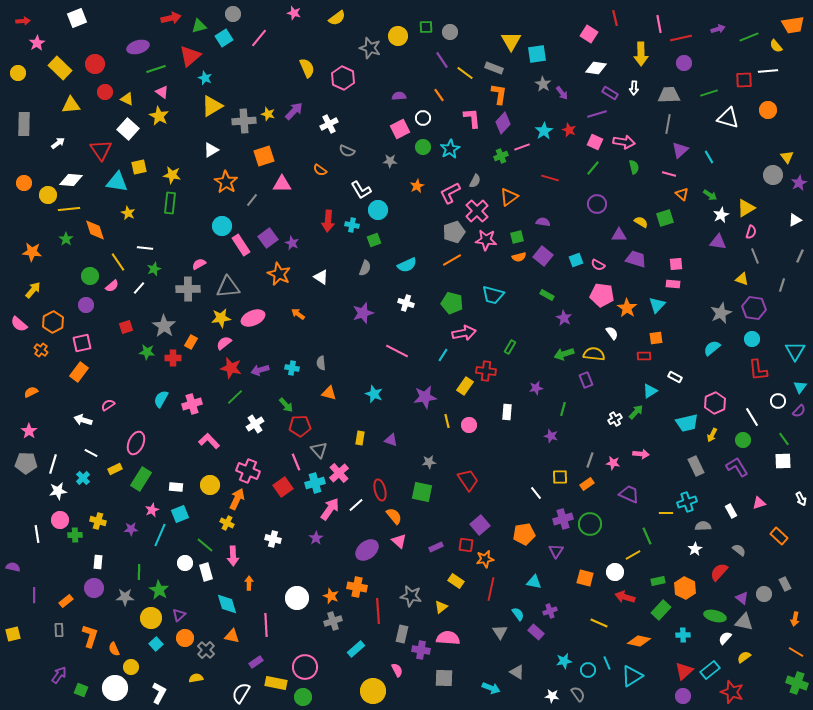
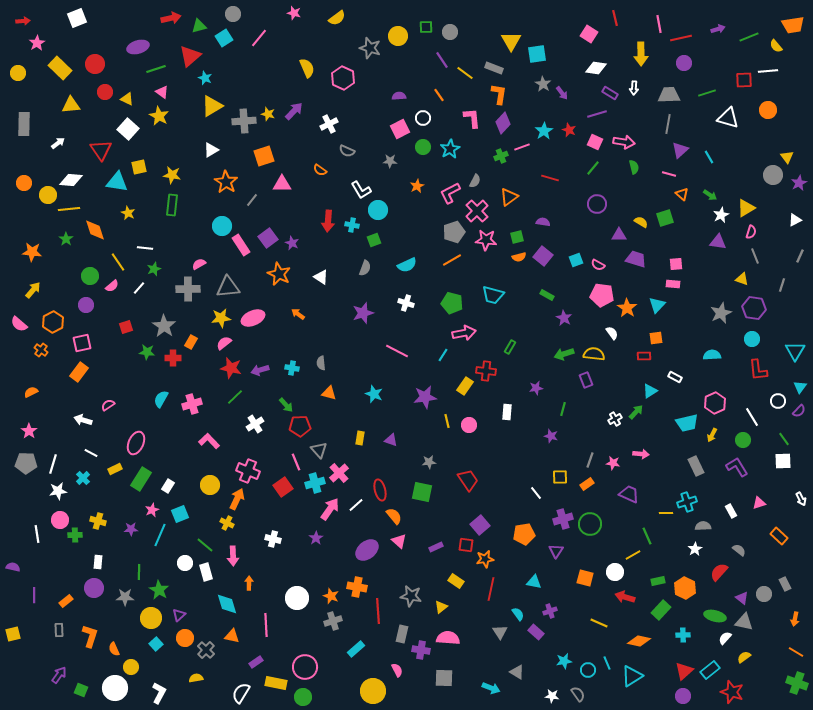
green line at (709, 93): moved 2 px left
green rectangle at (170, 203): moved 2 px right, 2 px down
cyan semicircle at (712, 348): moved 7 px down; rotated 36 degrees clockwise
white rectangle at (176, 487): moved 8 px left, 1 px up; rotated 64 degrees counterclockwise
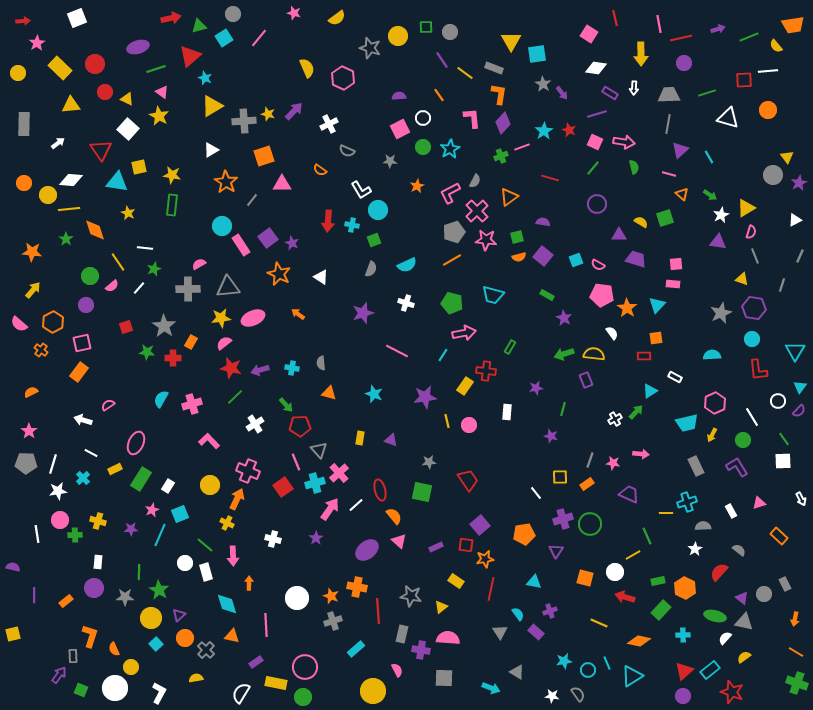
gray semicircle at (365, 268): moved 6 px right, 1 px down
gray rectangle at (59, 630): moved 14 px right, 26 px down
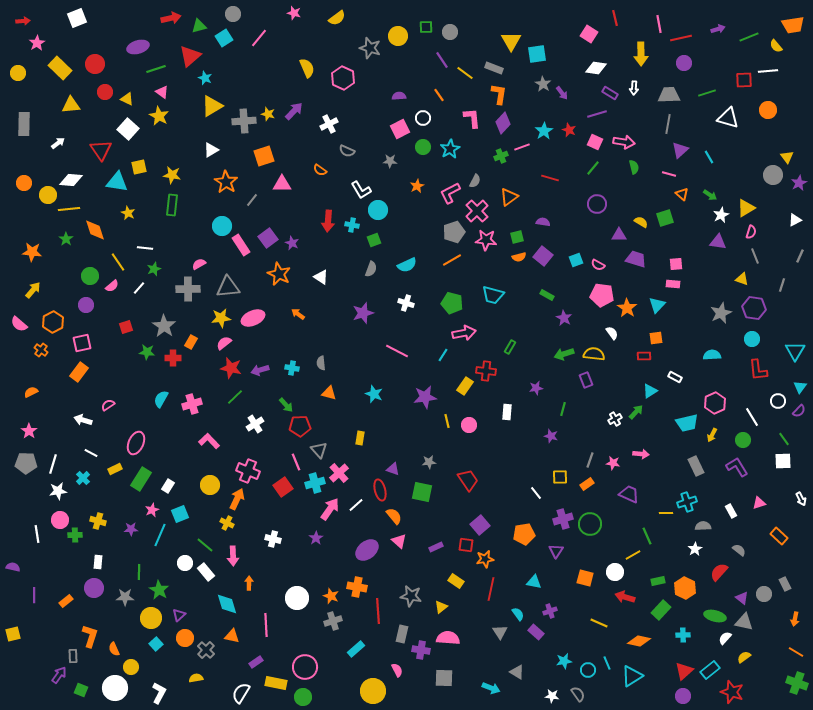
purple triangle at (391, 440): moved 2 px right, 29 px down
white rectangle at (206, 572): rotated 24 degrees counterclockwise
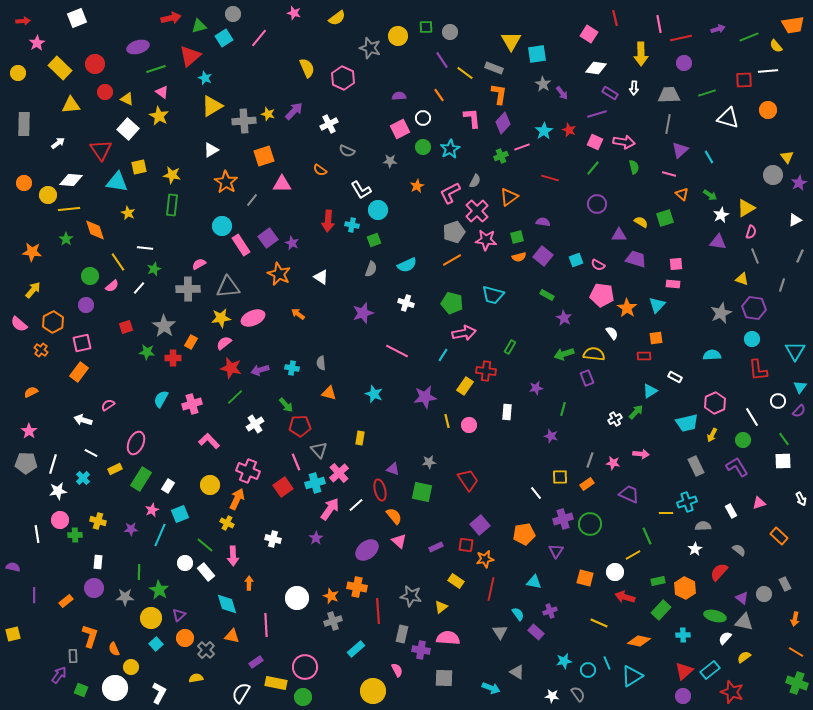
purple rectangle at (586, 380): moved 1 px right, 2 px up
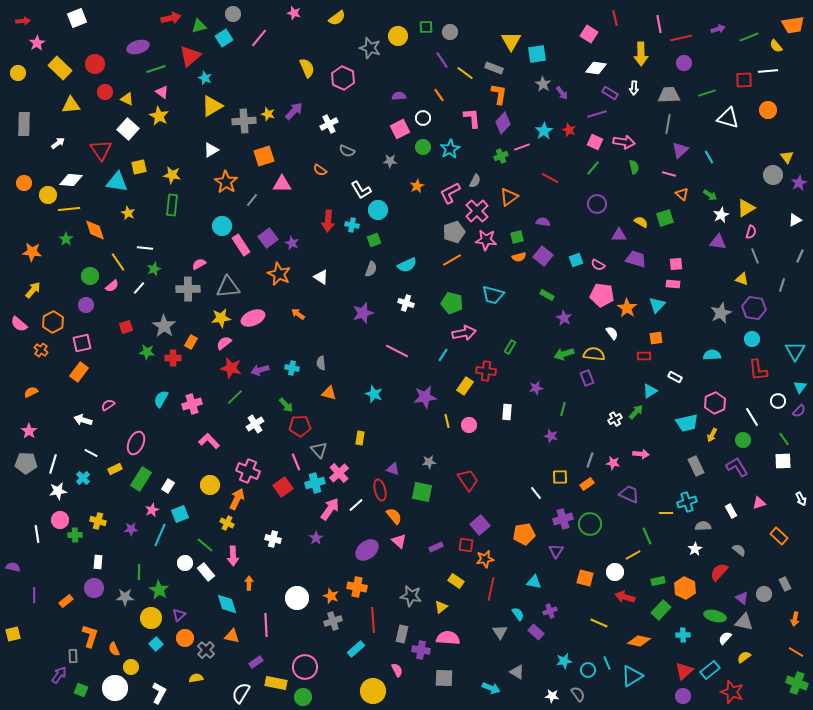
red line at (550, 178): rotated 12 degrees clockwise
red line at (378, 611): moved 5 px left, 9 px down
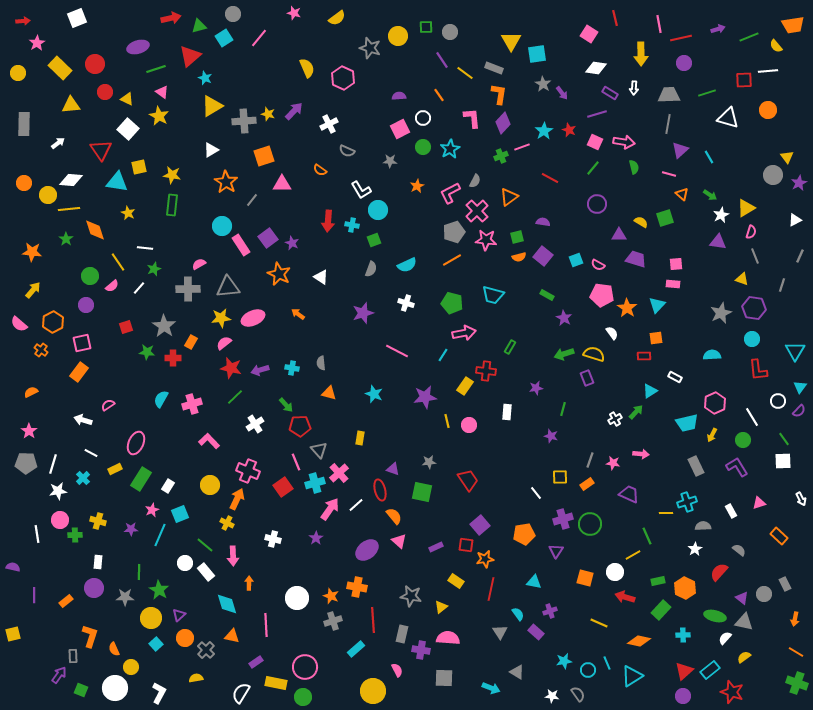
yellow semicircle at (594, 354): rotated 10 degrees clockwise
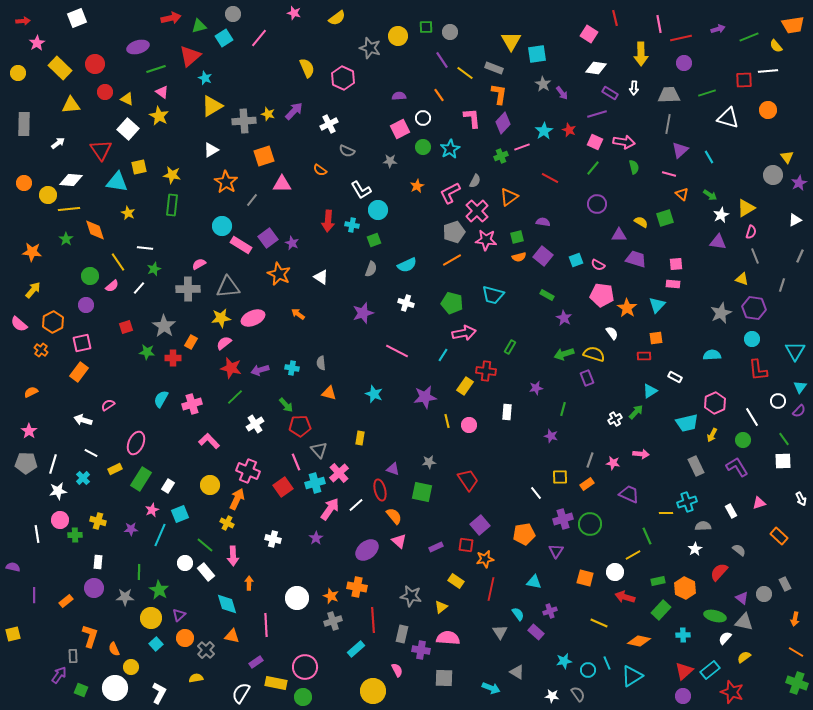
pink rectangle at (241, 245): rotated 25 degrees counterclockwise
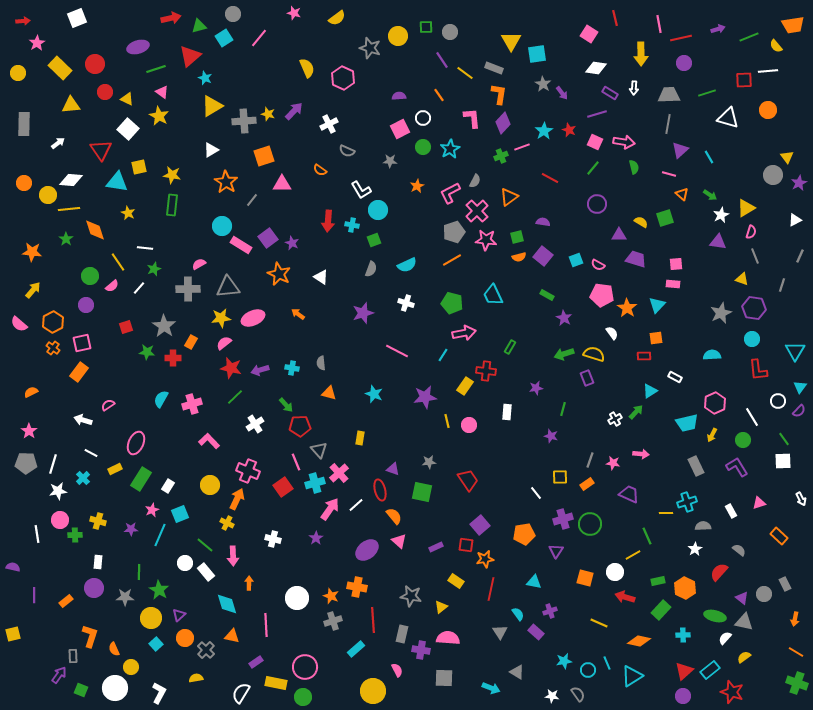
cyan trapezoid at (493, 295): rotated 50 degrees clockwise
orange cross at (41, 350): moved 12 px right, 2 px up
